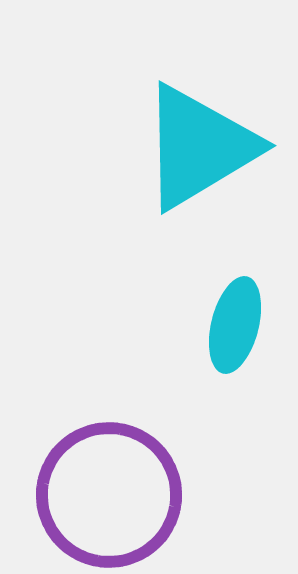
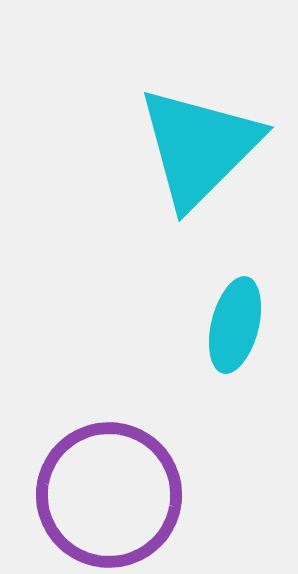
cyan triangle: rotated 14 degrees counterclockwise
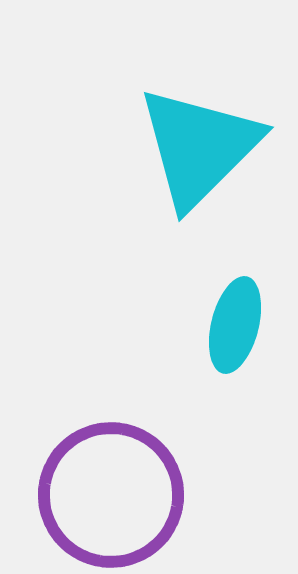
purple circle: moved 2 px right
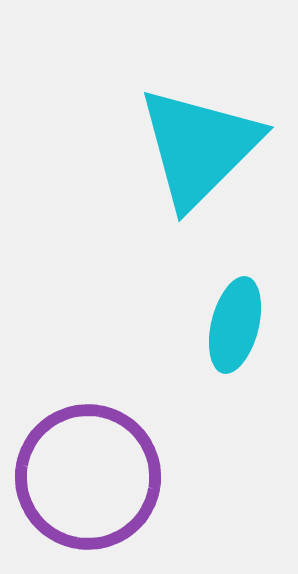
purple circle: moved 23 px left, 18 px up
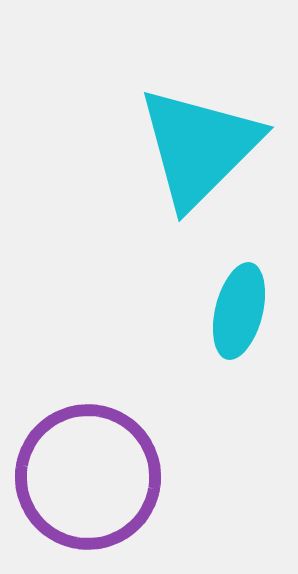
cyan ellipse: moved 4 px right, 14 px up
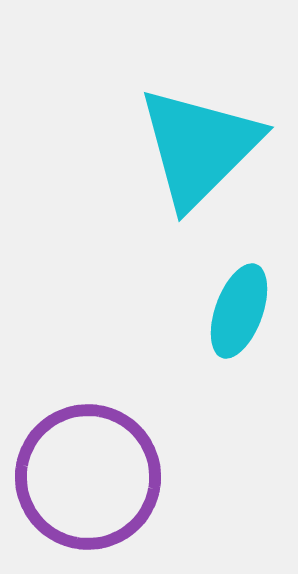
cyan ellipse: rotated 6 degrees clockwise
